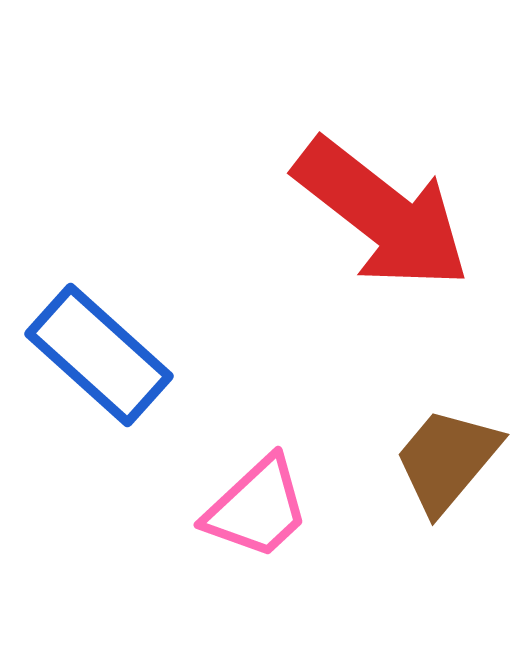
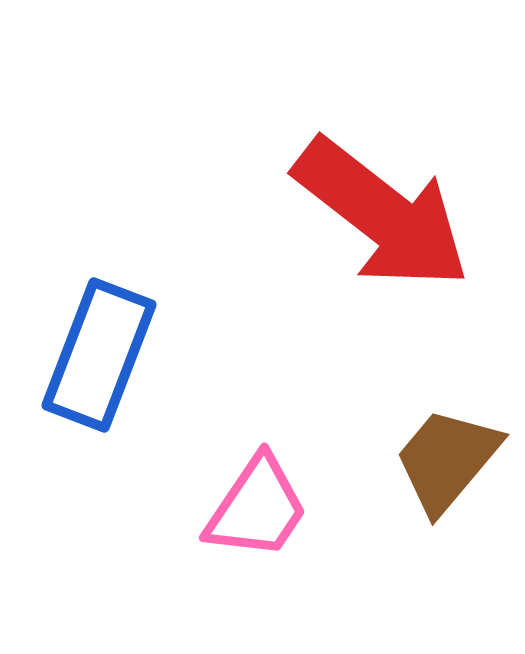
blue rectangle: rotated 69 degrees clockwise
pink trapezoid: rotated 13 degrees counterclockwise
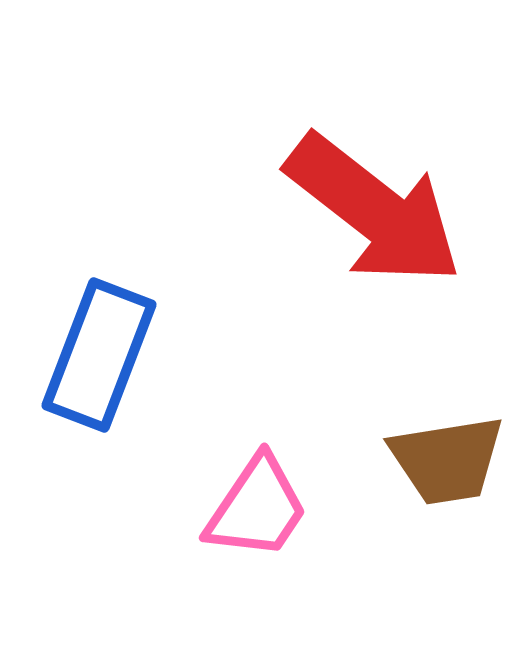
red arrow: moved 8 px left, 4 px up
brown trapezoid: rotated 139 degrees counterclockwise
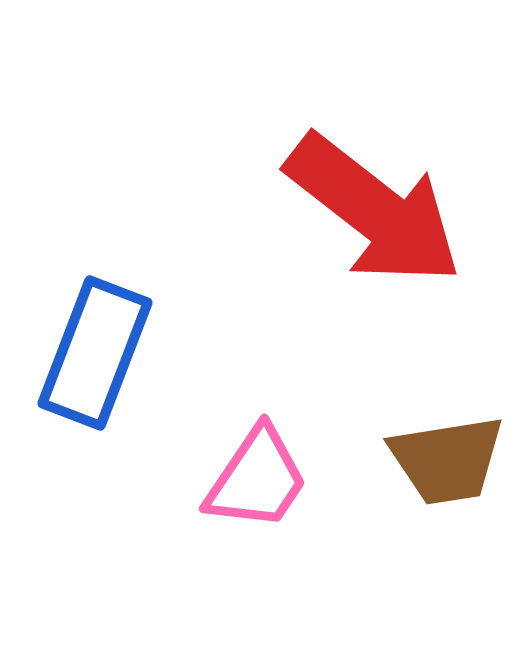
blue rectangle: moved 4 px left, 2 px up
pink trapezoid: moved 29 px up
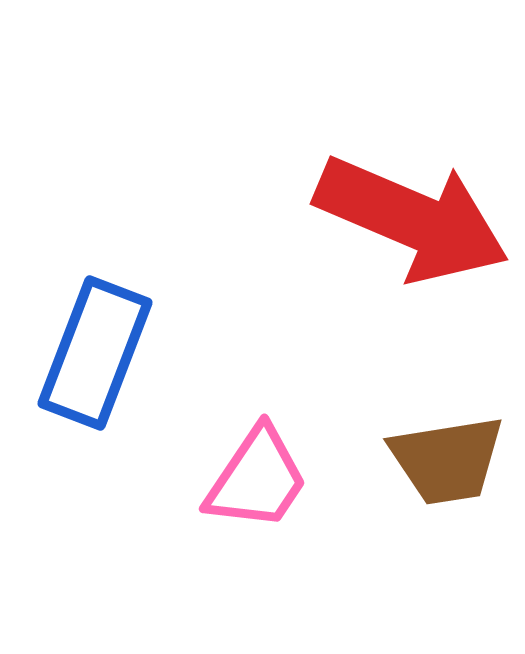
red arrow: moved 38 px right, 9 px down; rotated 15 degrees counterclockwise
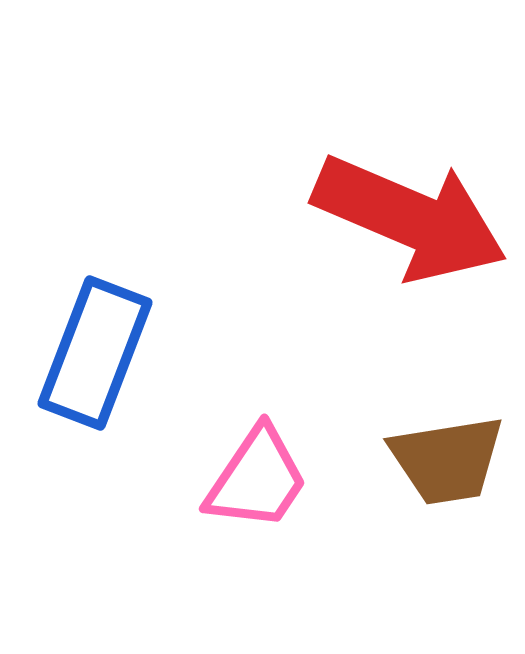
red arrow: moved 2 px left, 1 px up
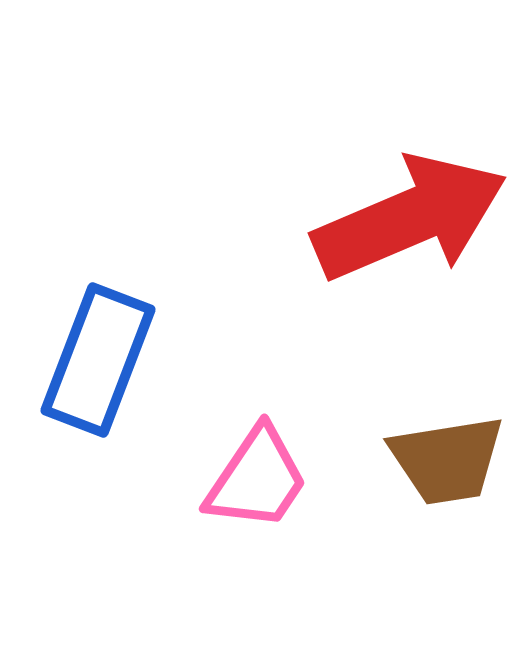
red arrow: rotated 46 degrees counterclockwise
blue rectangle: moved 3 px right, 7 px down
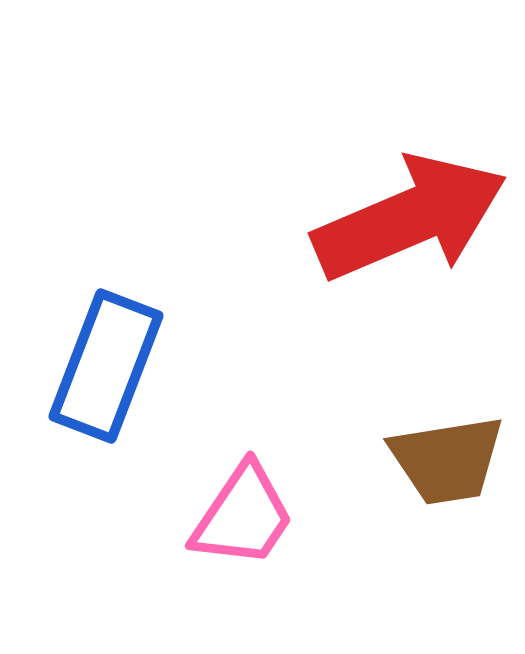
blue rectangle: moved 8 px right, 6 px down
pink trapezoid: moved 14 px left, 37 px down
